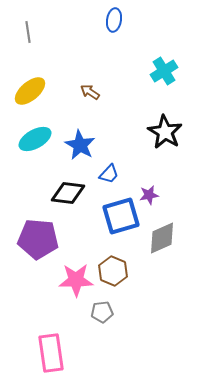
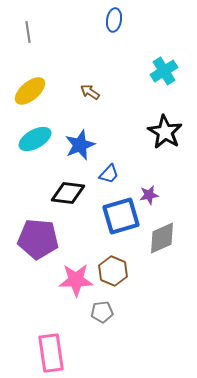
blue star: rotated 20 degrees clockwise
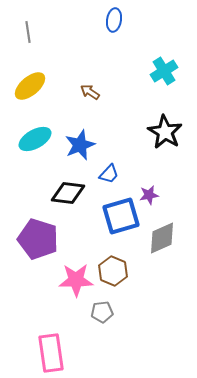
yellow ellipse: moved 5 px up
purple pentagon: rotated 12 degrees clockwise
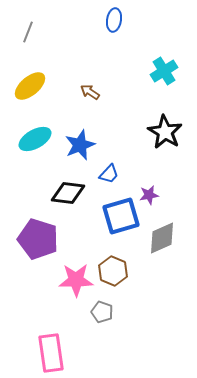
gray line: rotated 30 degrees clockwise
gray pentagon: rotated 25 degrees clockwise
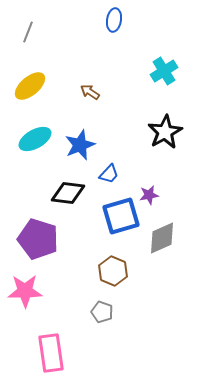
black star: rotated 12 degrees clockwise
pink star: moved 51 px left, 11 px down
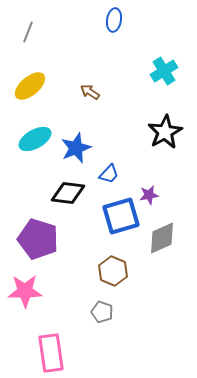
blue star: moved 4 px left, 3 px down
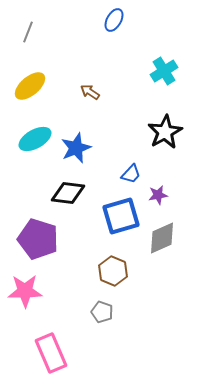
blue ellipse: rotated 20 degrees clockwise
blue trapezoid: moved 22 px right
purple star: moved 9 px right
pink rectangle: rotated 15 degrees counterclockwise
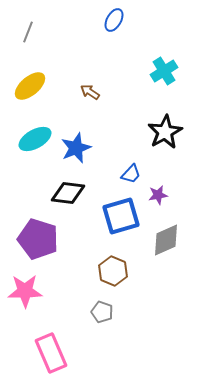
gray diamond: moved 4 px right, 2 px down
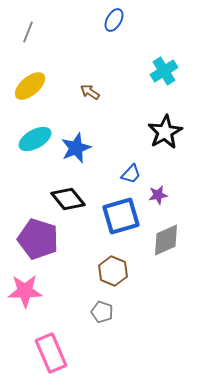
black diamond: moved 6 px down; rotated 44 degrees clockwise
